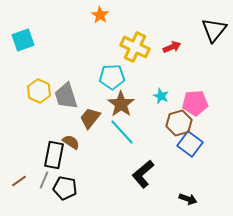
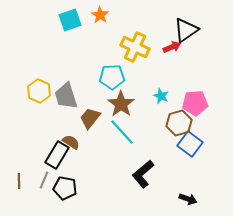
black triangle: moved 28 px left; rotated 16 degrees clockwise
cyan square: moved 47 px right, 20 px up
black rectangle: moved 3 px right; rotated 20 degrees clockwise
brown line: rotated 56 degrees counterclockwise
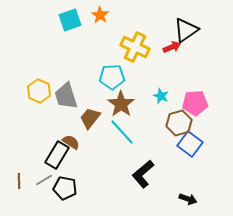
gray line: rotated 36 degrees clockwise
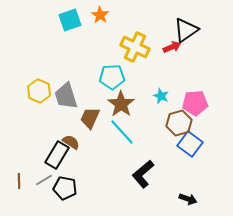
brown trapezoid: rotated 15 degrees counterclockwise
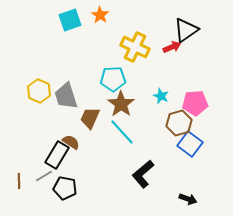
cyan pentagon: moved 1 px right, 2 px down
gray line: moved 4 px up
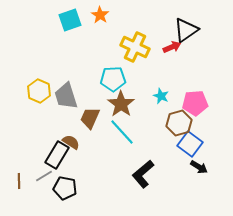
black arrow: moved 11 px right, 32 px up; rotated 12 degrees clockwise
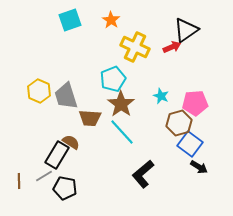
orange star: moved 11 px right, 5 px down
cyan pentagon: rotated 20 degrees counterclockwise
brown trapezoid: rotated 110 degrees counterclockwise
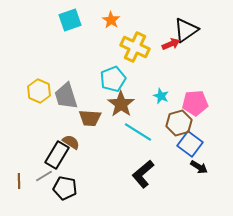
red arrow: moved 1 px left, 3 px up
cyan line: moved 16 px right; rotated 16 degrees counterclockwise
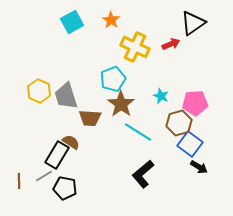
cyan square: moved 2 px right, 2 px down; rotated 10 degrees counterclockwise
black triangle: moved 7 px right, 7 px up
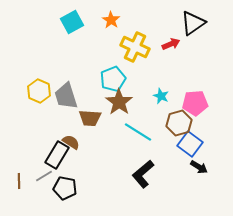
brown star: moved 2 px left, 2 px up
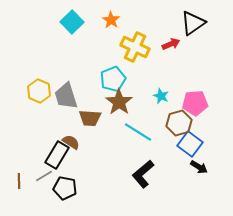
cyan square: rotated 15 degrees counterclockwise
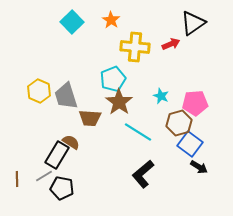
yellow cross: rotated 20 degrees counterclockwise
brown line: moved 2 px left, 2 px up
black pentagon: moved 3 px left
